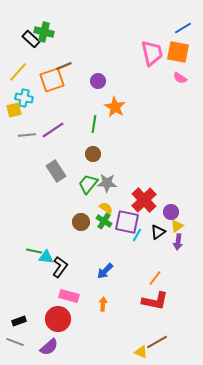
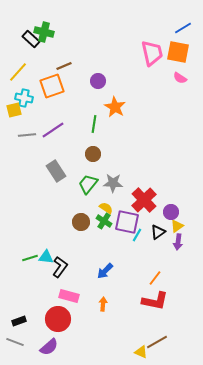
orange square at (52, 80): moved 6 px down
gray star at (107, 183): moved 6 px right
green line at (34, 251): moved 4 px left, 7 px down; rotated 28 degrees counterclockwise
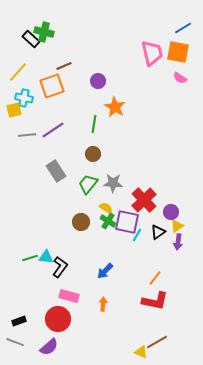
green cross at (104, 221): moved 4 px right
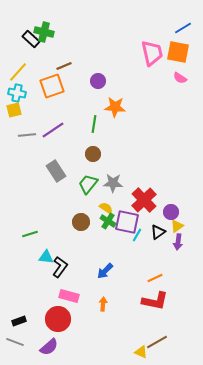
cyan cross at (24, 98): moved 7 px left, 5 px up
orange star at (115, 107): rotated 25 degrees counterclockwise
green line at (30, 258): moved 24 px up
orange line at (155, 278): rotated 28 degrees clockwise
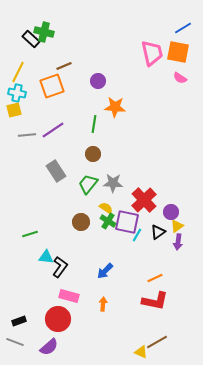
yellow line at (18, 72): rotated 15 degrees counterclockwise
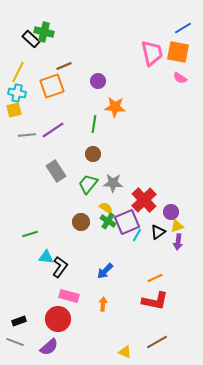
purple square at (127, 222): rotated 35 degrees counterclockwise
yellow triangle at (177, 226): rotated 16 degrees clockwise
yellow triangle at (141, 352): moved 16 px left
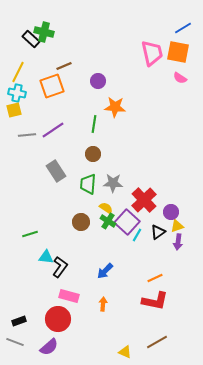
green trapezoid at (88, 184): rotated 35 degrees counterclockwise
purple square at (127, 222): rotated 25 degrees counterclockwise
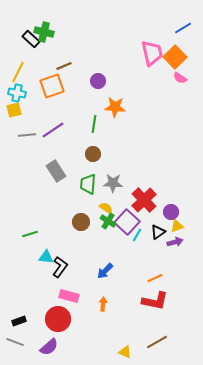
orange square at (178, 52): moved 3 px left, 5 px down; rotated 35 degrees clockwise
purple arrow at (178, 242): moved 3 px left; rotated 112 degrees counterclockwise
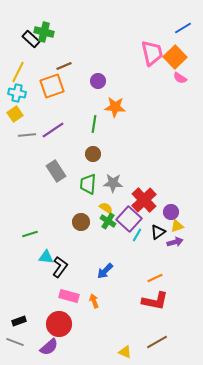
yellow square at (14, 110): moved 1 px right, 4 px down; rotated 21 degrees counterclockwise
purple square at (127, 222): moved 2 px right, 3 px up
orange arrow at (103, 304): moved 9 px left, 3 px up; rotated 24 degrees counterclockwise
red circle at (58, 319): moved 1 px right, 5 px down
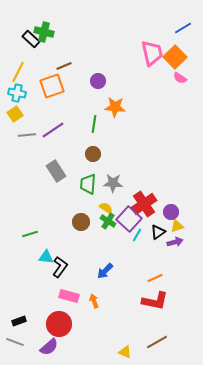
red cross at (144, 200): moved 4 px down; rotated 10 degrees clockwise
